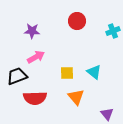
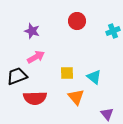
purple star: rotated 14 degrees clockwise
cyan triangle: moved 5 px down
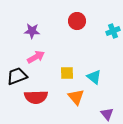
purple star: rotated 14 degrees counterclockwise
red semicircle: moved 1 px right, 1 px up
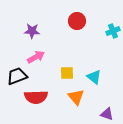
purple triangle: rotated 32 degrees counterclockwise
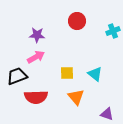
purple star: moved 5 px right, 4 px down
cyan triangle: moved 1 px right, 3 px up
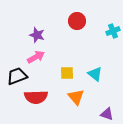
purple star: rotated 14 degrees clockwise
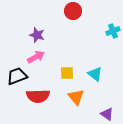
red circle: moved 4 px left, 10 px up
red semicircle: moved 2 px right, 1 px up
purple triangle: rotated 16 degrees clockwise
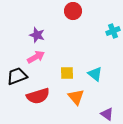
red semicircle: rotated 15 degrees counterclockwise
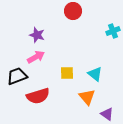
orange triangle: moved 11 px right
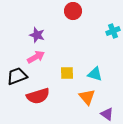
cyan triangle: rotated 21 degrees counterclockwise
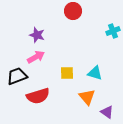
cyan triangle: moved 1 px up
purple triangle: moved 2 px up
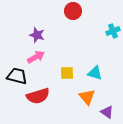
black trapezoid: rotated 35 degrees clockwise
